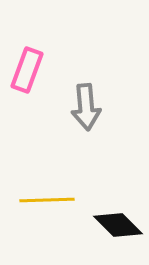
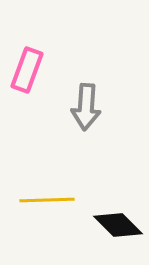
gray arrow: rotated 9 degrees clockwise
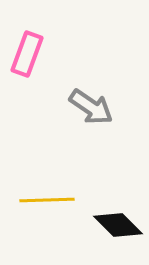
pink rectangle: moved 16 px up
gray arrow: moved 5 px right; rotated 60 degrees counterclockwise
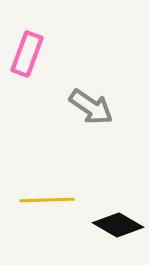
black diamond: rotated 15 degrees counterclockwise
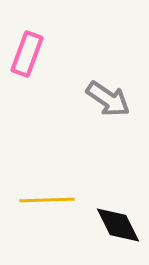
gray arrow: moved 17 px right, 8 px up
black diamond: rotated 33 degrees clockwise
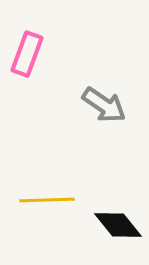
gray arrow: moved 4 px left, 6 px down
black diamond: rotated 12 degrees counterclockwise
